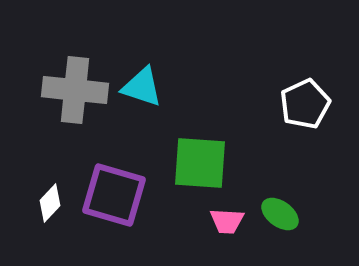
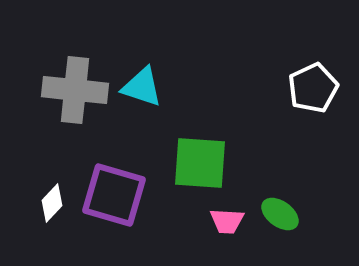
white pentagon: moved 8 px right, 16 px up
white diamond: moved 2 px right
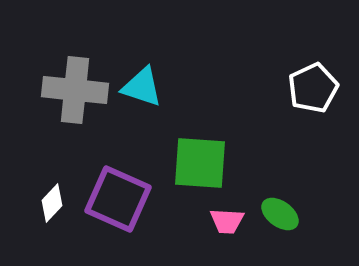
purple square: moved 4 px right, 4 px down; rotated 8 degrees clockwise
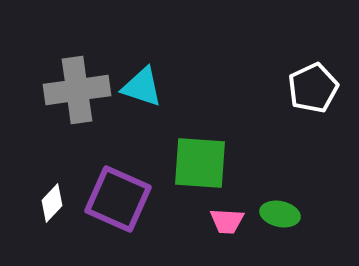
gray cross: moved 2 px right; rotated 14 degrees counterclockwise
green ellipse: rotated 24 degrees counterclockwise
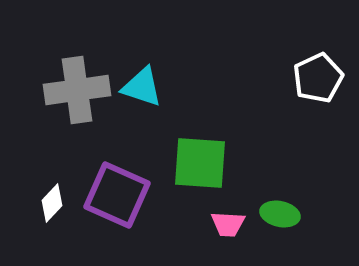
white pentagon: moved 5 px right, 10 px up
purple square: moved 1 px left, 4 px up
pink trapezoid: moved 1 px right, 3 px down
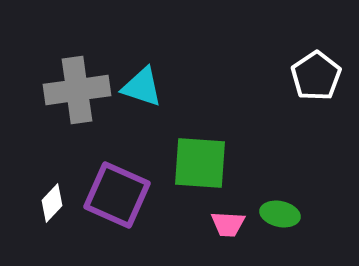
white pentagon: moved 2 px left, 2 px up; rotated 9 degrees counterclockwise
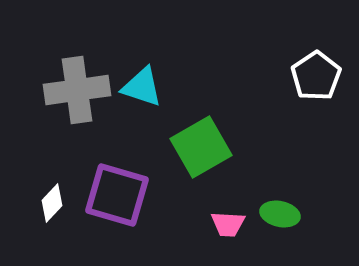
green square: moved 1 px right, 16 px up; rotated 34 degrees counterclockwise
purple square: rotated 8 degrees counterclockwise
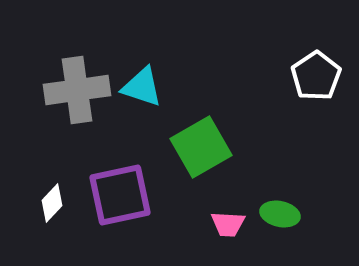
purple square: moved 3 px right; rotated 28 degrees counterclockwise
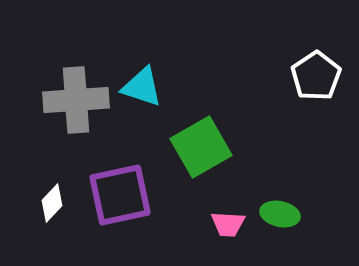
gray cross: moved 1 px left, 10 px down; rotated 4 degrees clockwise
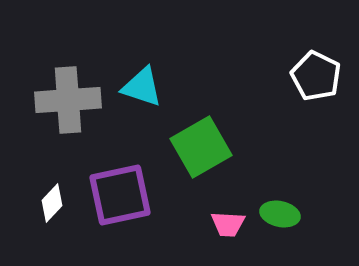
white pentagon: rotated 12 degrees counterclockwise
gray cross: moved 8 px left
